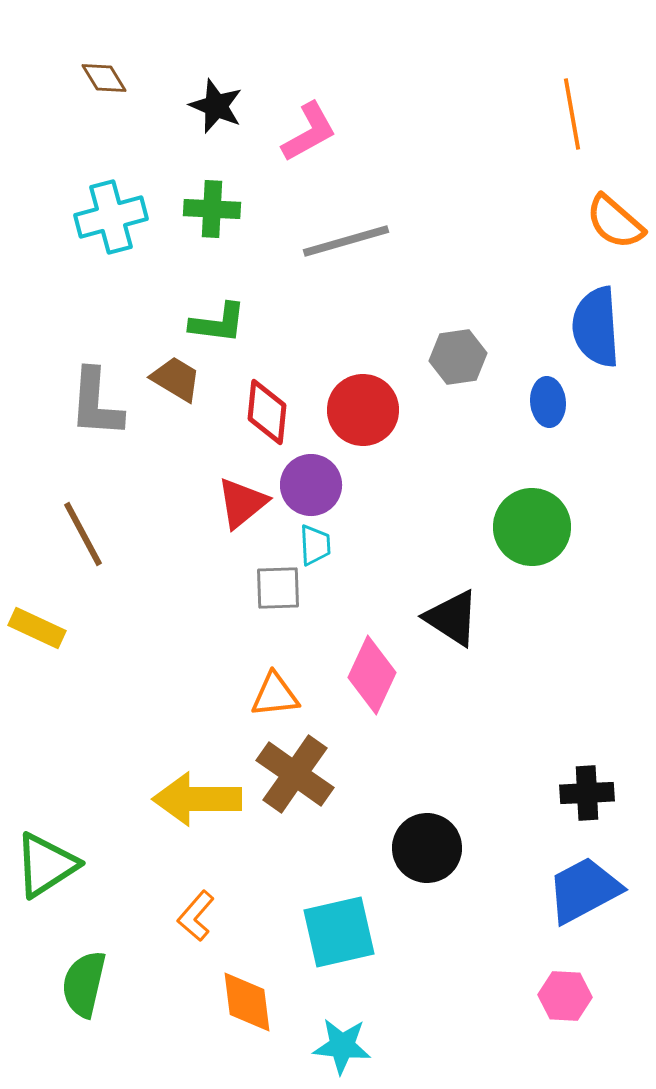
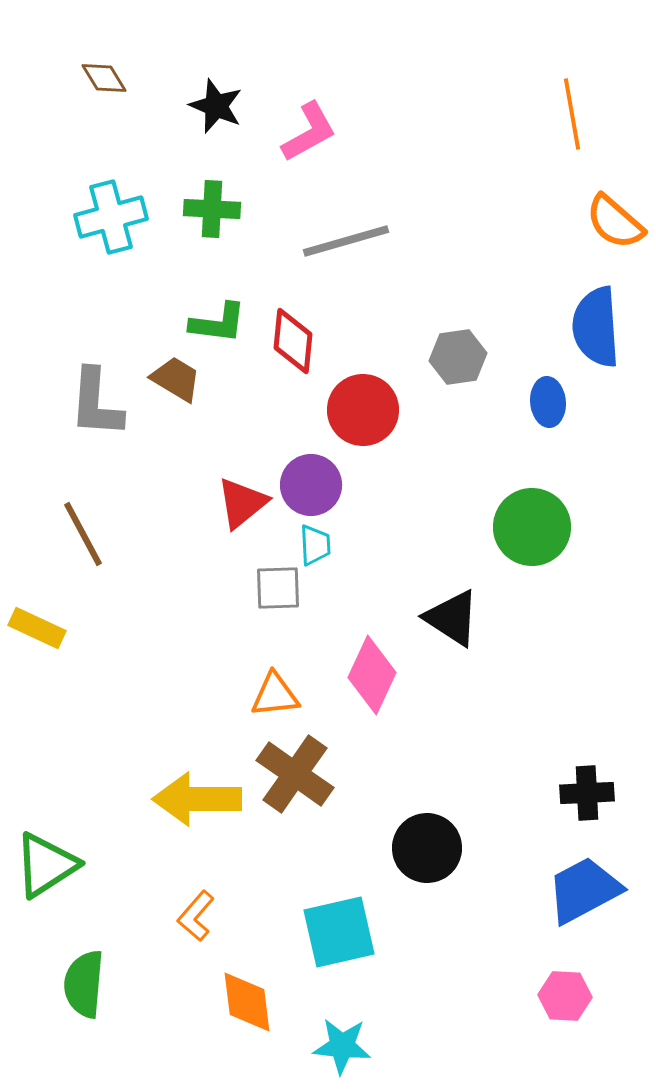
red diamond: moved 26 px right, 71 px up
green semicircle: rotated 8 degrees counterclockwise
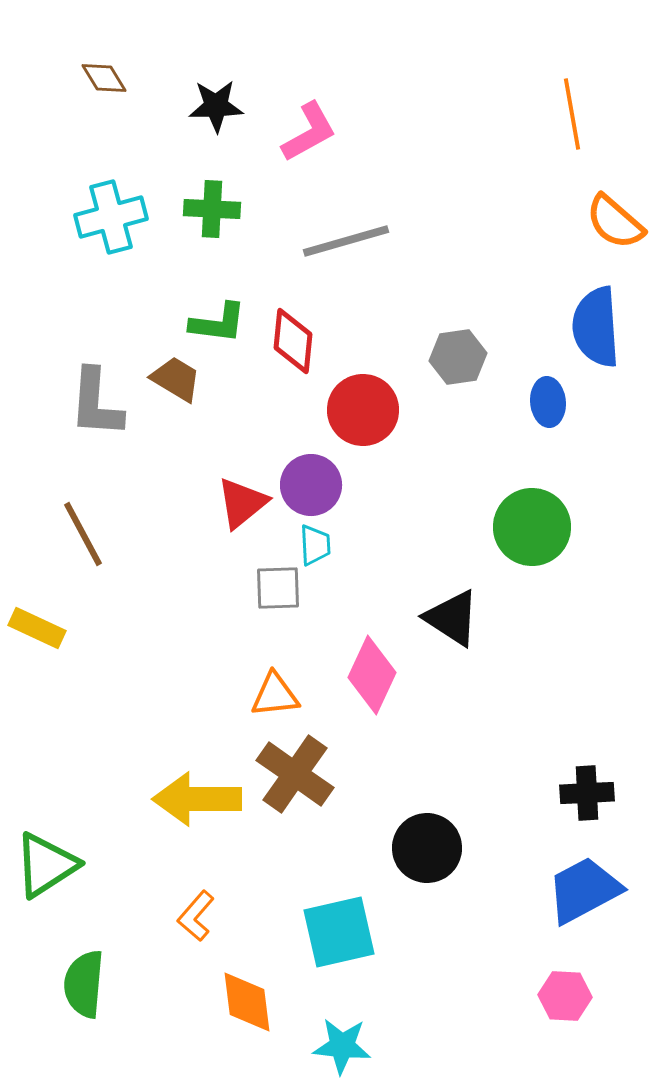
black star: rotated 24 degrees counterclockwise
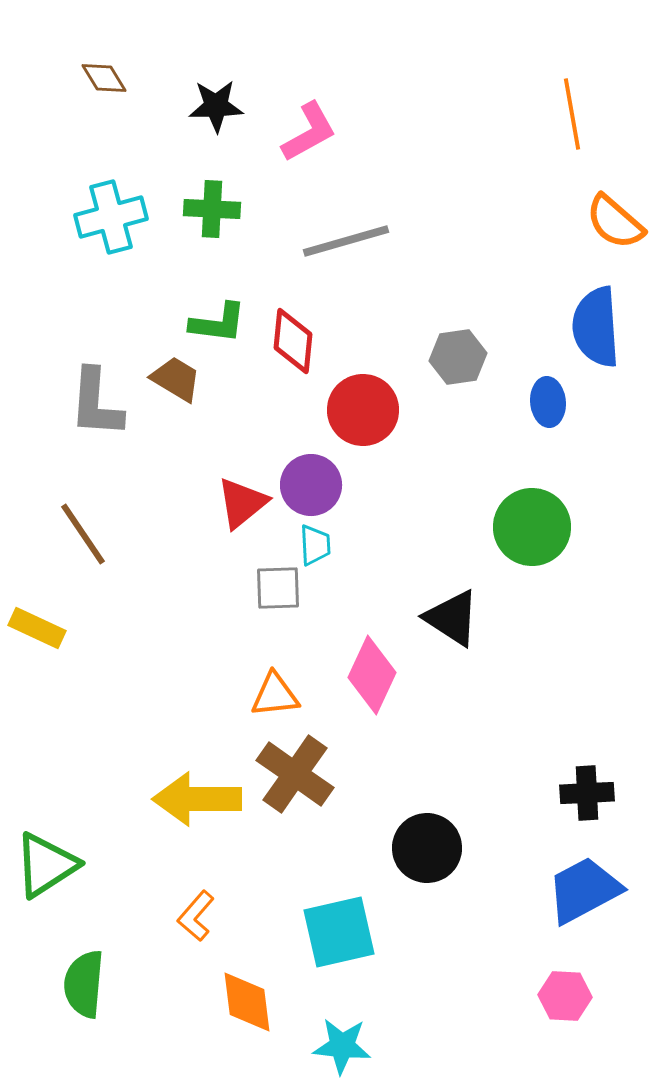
brown line: rotated 6 degrees counterclockwise
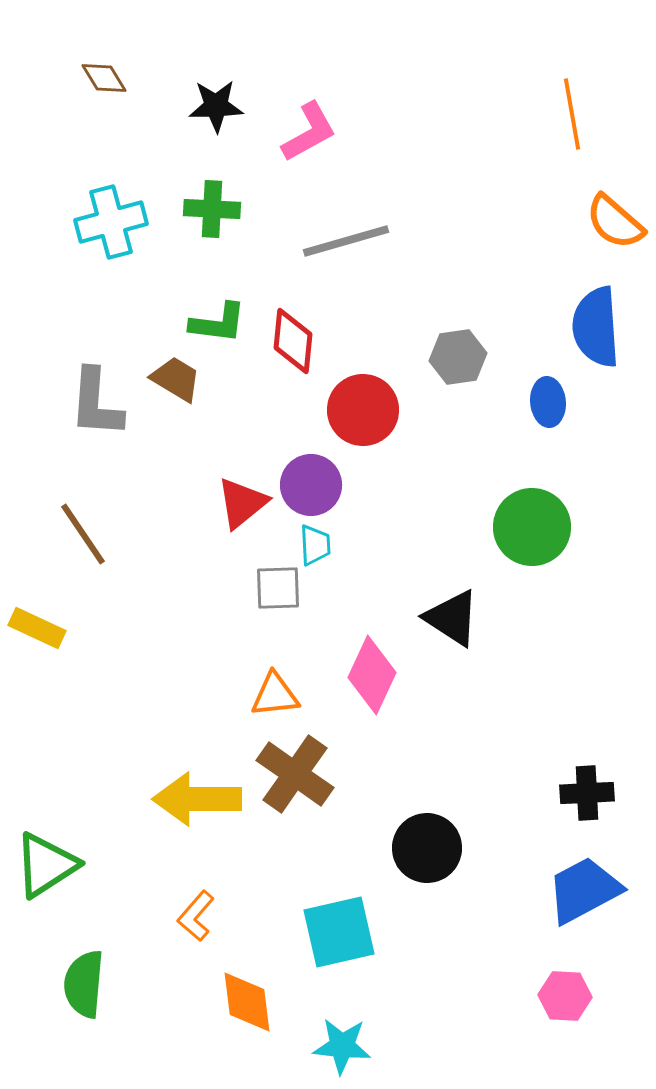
cyan cross: moved 5 px down
